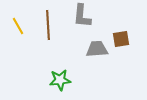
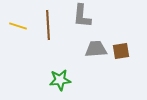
yellow line: rotated 42 degrees counterclockwise
brown square: moved 12 px down
gray trapezoid: moved 1 px left
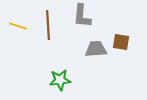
brown square: moved 9 px up; rotated 18 degrees clockwise
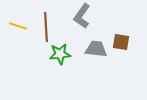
gray L-shape: rotated 30 degrees clockwise
brown line: moved 2 px left, 2 px down
gray trapezoid: rotated 10 degrees clockwise
green star: moved 26 px up
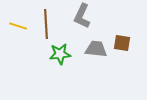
gray L-shape: rotated 10 degrees counterclockwise
brown line: moved 3 px up
brown square: moved 1 px right, 1 px down
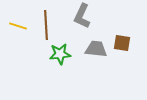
brown line: moved 1 px down
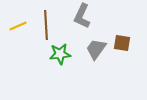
yellow line: rotated 42 degrees counterclockwise
gray trapezoid: rotated 60 degrees counterclockwise
